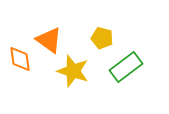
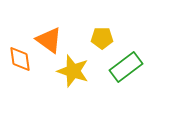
yellow pentagon: rotated 15 degrees counterclockwise
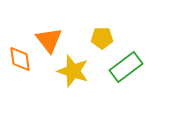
orange triangle: rotated 16 degrees clockwise
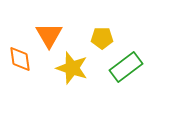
orange triangle: moved 5 px up; rotated 8 degrees clockwise
yellow star: moved 1 px left, 3 px up
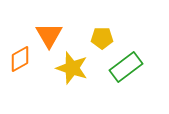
orange diamond: rotated 68 degrees clockwise
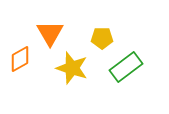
orange triangle: moved 1 px right, 2 px up
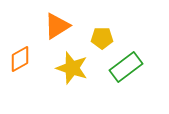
orange triangle: moved 7 px right, 7 px up; rotated 28 degrees clockwise
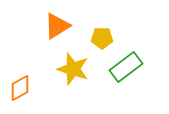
orange diamond: moved 29 px down
yellow star: moved 1 px right, 1 px down
